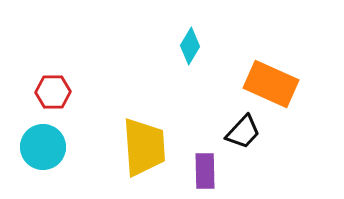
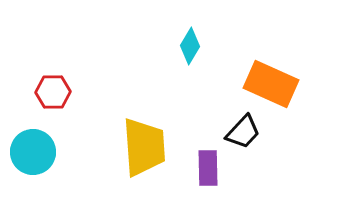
cyan circle: moved 10 px left, 5 px down
purple rectangle: moved 3 px right, 3 px up
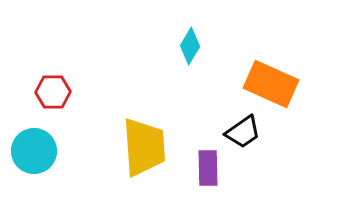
black trapezoid: rotated 12 degrees clockwise
cyan circle: moved 1 px right, 1 px up
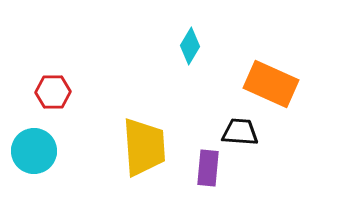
black trapezoid: moved 3 px left; rotated 141 degrees counterclockwise
purple rectangle: rotated 6 degrees clockwise
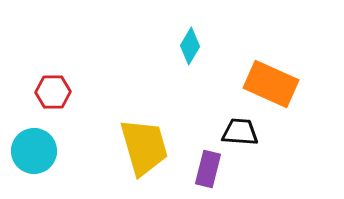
yellow trapezoid: rotated 12 degrees counterclockwise
purple rectangle: moved 1 px down; rotated 9 degrees clockwise
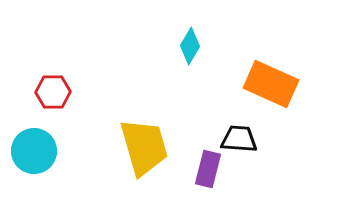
black trapezoid: moved 1 px left, 7 px down
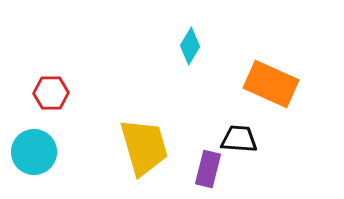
red hexagon: moved 2 px left, 1 px down
cyan circle: moved 1 px down
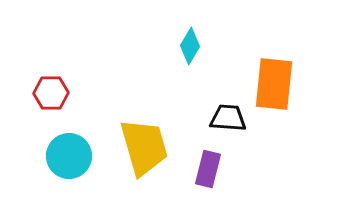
orange rectangle: moved 3 px right; rotated 72 degrees clockwise
black trapezoid: moved 11 px left, 21 px up
cyan circle: moved 35 px right, 4 px down
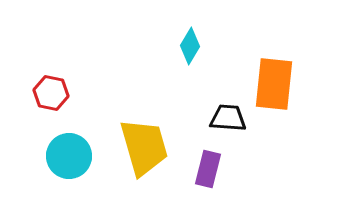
red hexagon: rotated 12 degrees clockwise
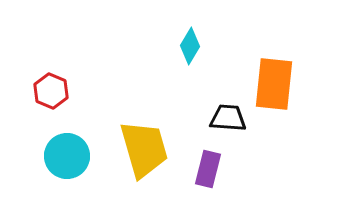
red hexagon: moved 2 px up; rotated 12 degrees clockwise
yellow trapezoid: moved 2 px down
cyan circle: moved 2 px left
